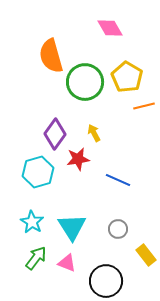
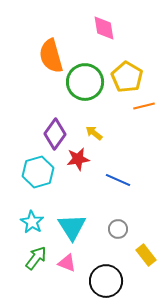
pink diamond: moved 6 px left; rotated 20 degrees clockwise
yellow arrow: rotated 24 degrees counterclockwise
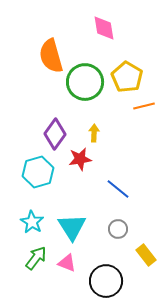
yellow arrow: rotated 54 degrees clockwise
red star: moved 2 px right
blue line: moved 9 px down; rotated 15 degrees clockwise
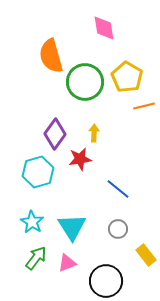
pink triangle: rotated 42 degrees counterclockwise
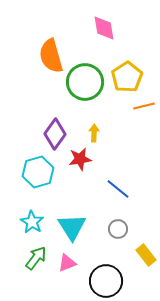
yellow pentagon: rotated 8 degrees clockwise
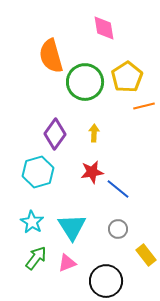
red star: moved 12 px right, 13 px down
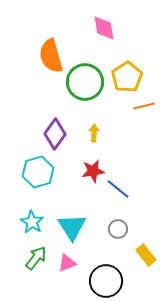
red star: moved 1 px right, 1 px up
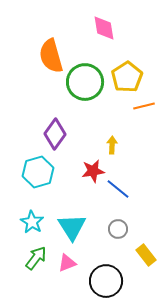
yellow arrow: moved 18 px right, 12 px down
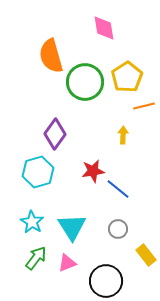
yellow arrow: moved 11 px right, 10 px up
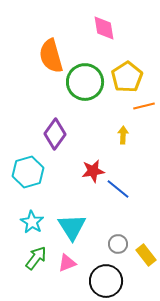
cyan hexagon: moved 10 px left
gray circle: moved 15 px down
